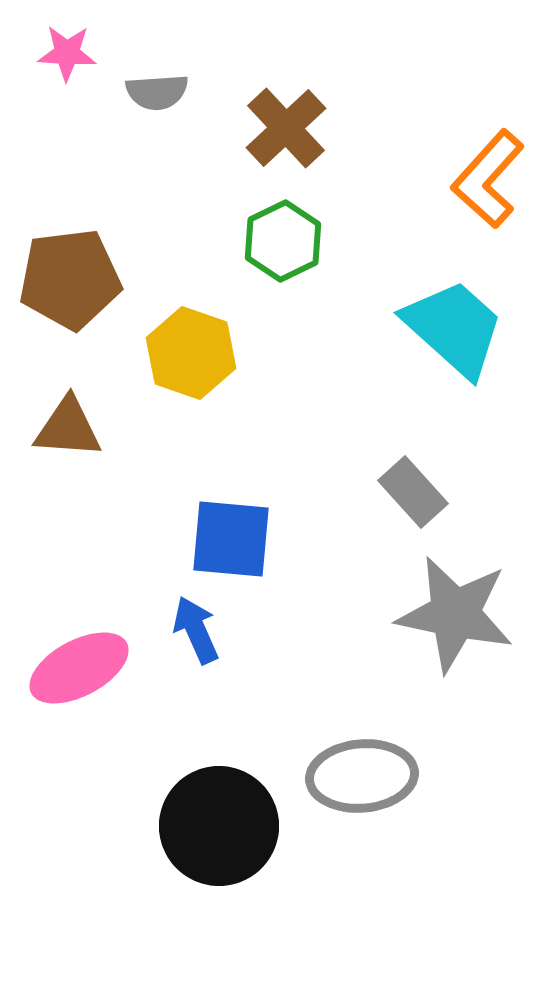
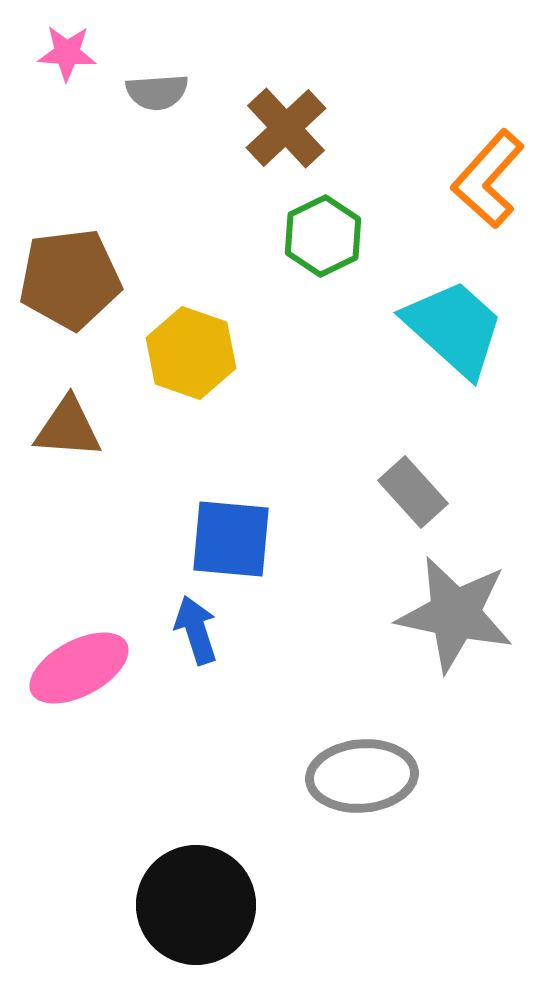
green hexagon: moved 40 px right, 5 px up
blue arrow: rotated 6 degrees clockwise
black circle: moved 23 px left, 79 px down
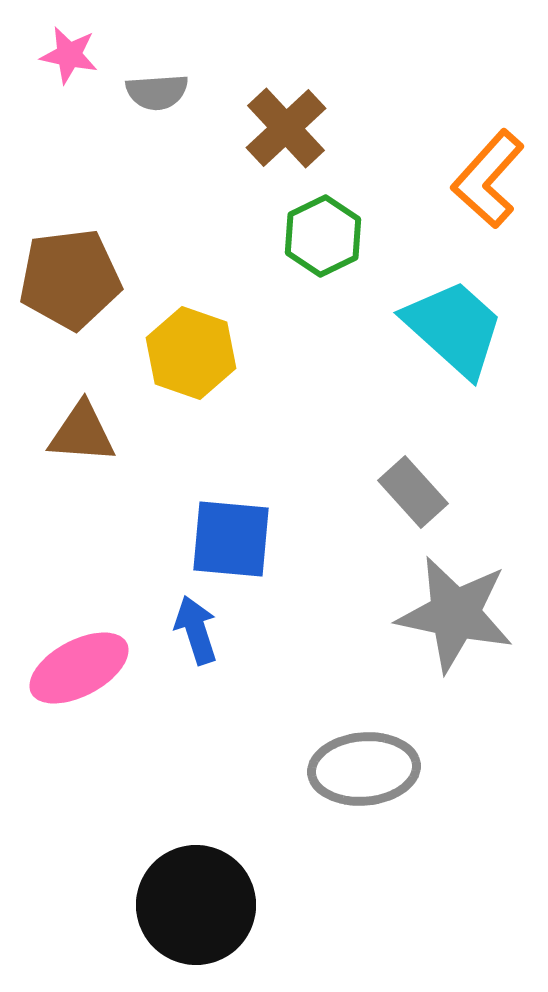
pink star: moved 2 px right, 2 px down; rotated 8 degrees clockwise
brown triangle: moved 14 px right, 5 px down
gray ellipse: moved 2 px right, 7 px up
